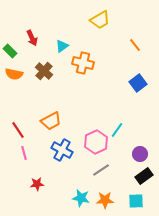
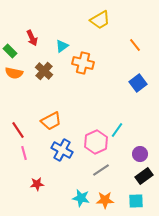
orange semicircle: moved 1 px up
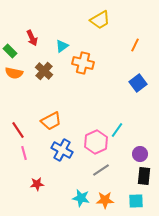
orange line: rotated 64 degrees clockwise
black rectangle: rotated 48 degrees counterclockwise
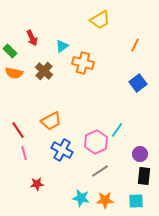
gray line: moved 1 px left, 1 px down
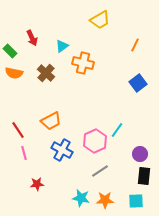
brown cross: moved 2 px right, 2 px down
pink hexagon: moved 1 px left, 1 px up
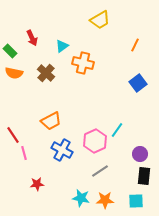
red line: moved 5 px left, 5 px down
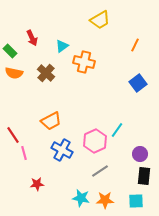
orange cross: moved 1 px right, 1 px up
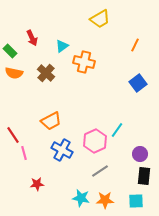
yellow trapezoid: moved 1 px up
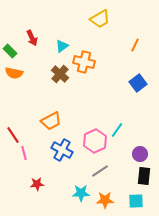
brown cross: moved 14 px right, 1 px down
cyan star: moved 5 px up; rotated 12 degrees counterclockwise
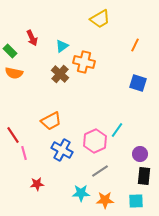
blue square: rotated 36 degrees counterclockwise
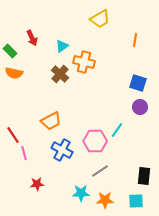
orange line: moved 5 px up; rotated 16 degrees counterclockwise
pink hexagon: rotated 25 degrees clockwise
purple circle: moved 47 px up
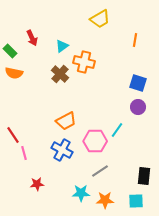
purple circle: moved 2 px left
orange trapezoid: moved 15 px right
